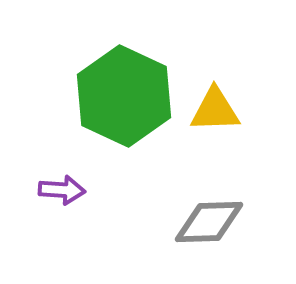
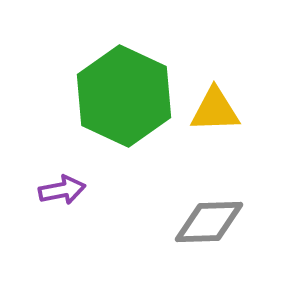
purple arrow: rotated 15 degrees counterclockwise
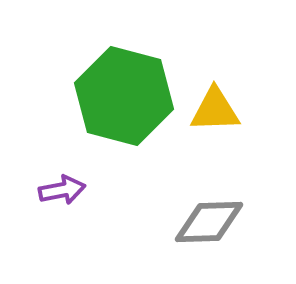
green hexagon: rotated 10 degrees counterclockwise
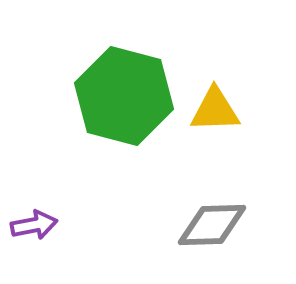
purple arrow: moved 28 px left, 35 px down
gray diamond: moved 3 px right, 3 px down
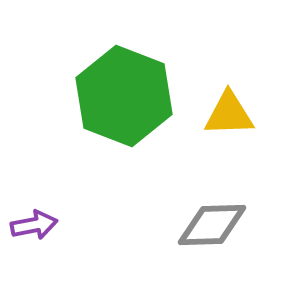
green hexagon: rotated 6 degrees clockwise
yellow triangle: moved 14 px right, 4 px down
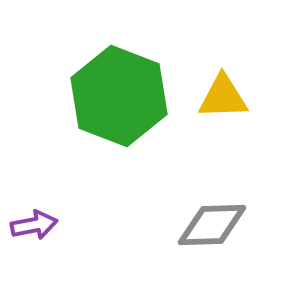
green hexagon: moved 5 px left
yellow triangle: moved 6 px left, 17 px up
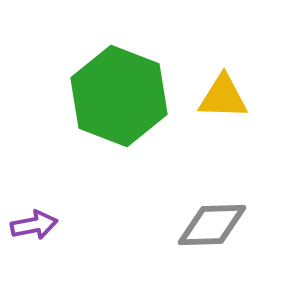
yellow triangle: rotated 4 degrees clockwise
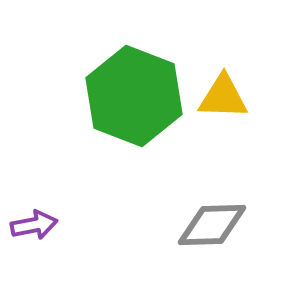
green hexagon: moved 15 px right
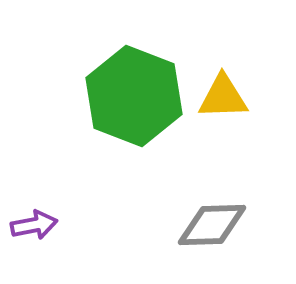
yellow triangle: rotated 4 degrees counterclockwise
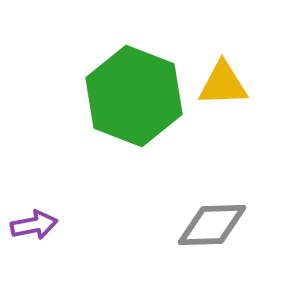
yellow triangle: moved 13 px up
